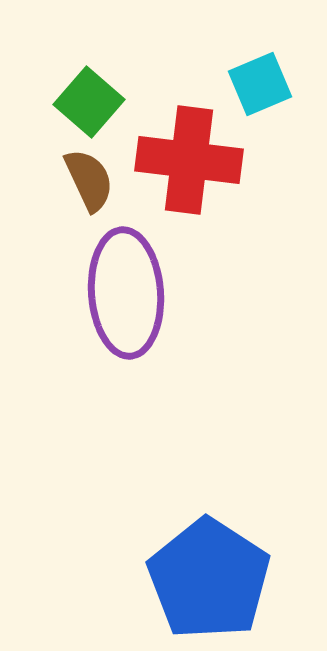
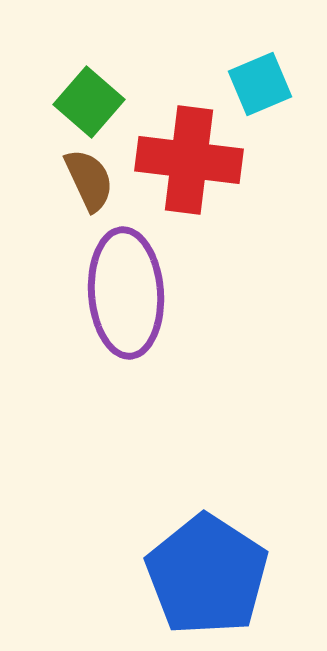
blue pentagon: moved 2 px left, 4 px up
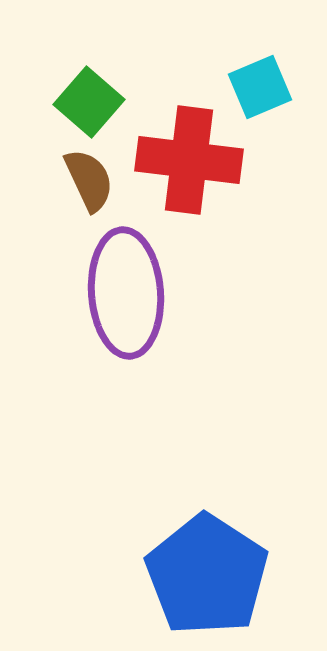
cyan square: moved 3 px down
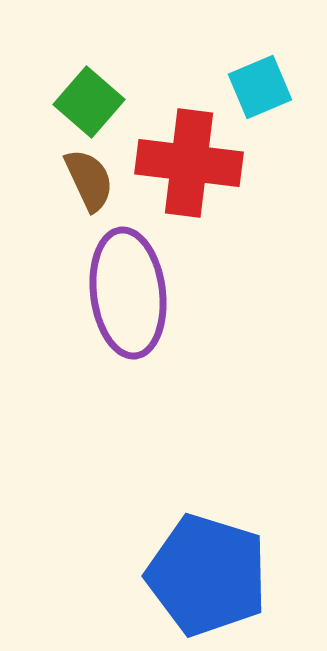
red cross: moved 3 px down
purple ellipse: moved 2 px right; rotated 3 degrees counterclockwise
blue pentagon: rotated 16 degrees counterclockwise
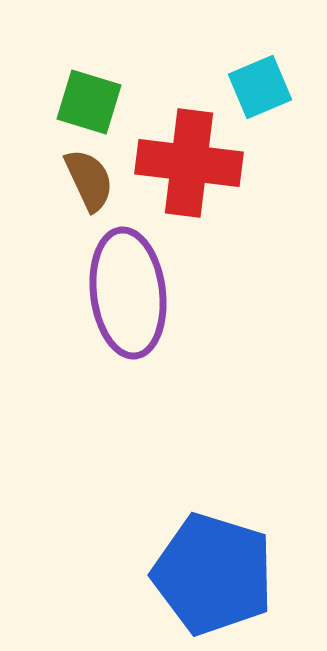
green square: rotated 24 degrees counterclockwise
blue pentagon: moved 6 px right, 1 px up
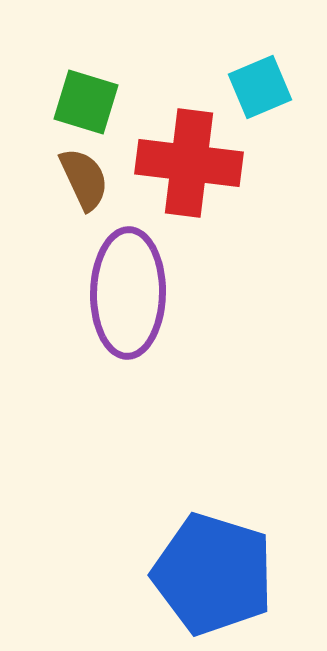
green square: moved 3 px left
brown semicircle: moved 5 px left, 1 px up
purple ellipse: rotated 8 degrees clockwise
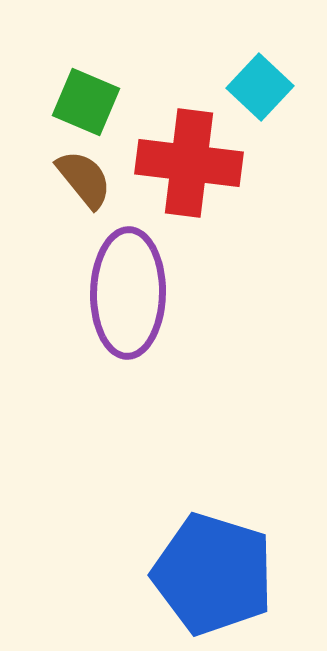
cyan square: rotated 24 degrees counterclockwise
green square: rotated 6 degrees clockwise
brown semicircle: rotated 14 degrees counterclockwise
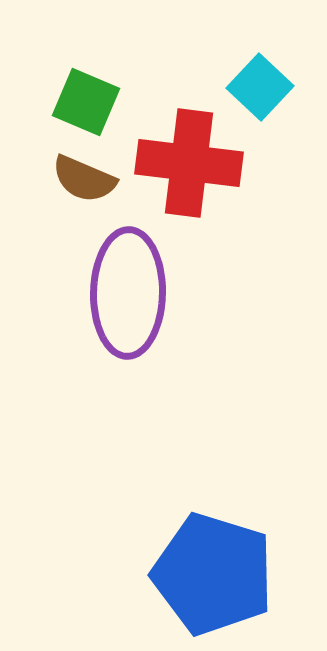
brown semicircle: rotated 152 degrees clockwise
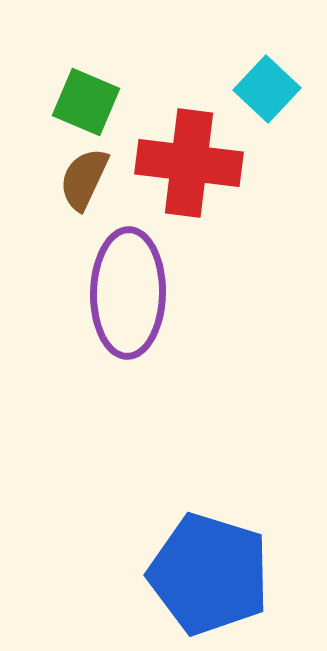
cyan square: moved 7 px right, 2 px down
brown semicircle: rotated 92 degrees clockwise
blue pentagon: moved 4 px left
